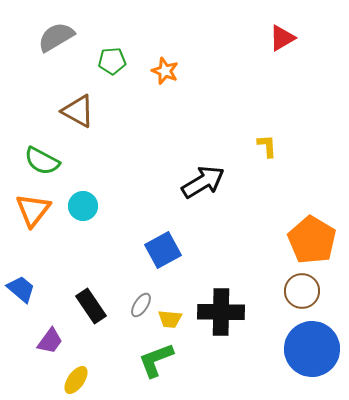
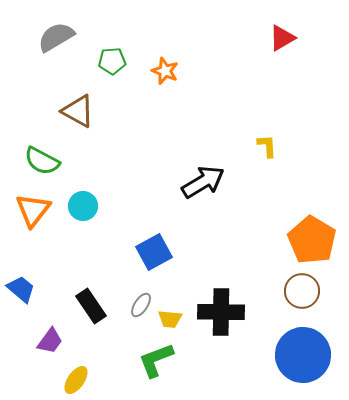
blue square: moved 9 px left, 2 px down
blue circle: moved 9 px left, 6 px down
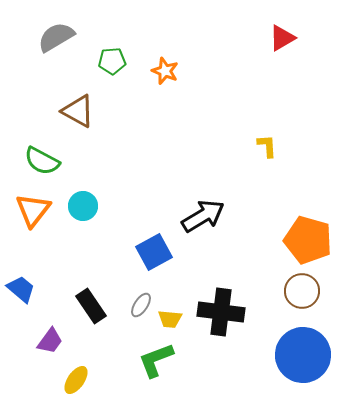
black arrow: moved 34 px down
orange pentagon: moved 4 px left; rotated 15 degrees counterclockwise
black cross: rotated 6 degrees clockwise
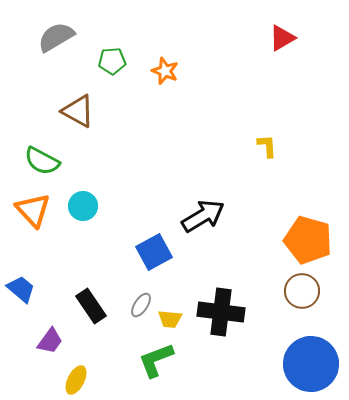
orange triangle: rotated 21 degrees counterclockwise
blue circle: moved 8 px right, 9 px down
yellow ellipse: rotated 8 degrees counterclockwise
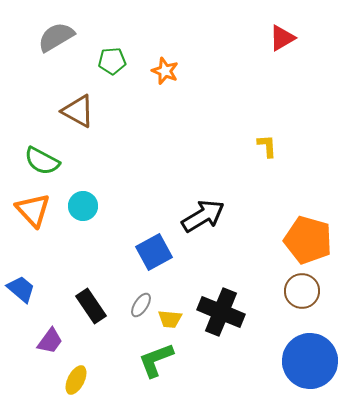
black cross: rotated 15 degrees clockwise
blue circle: moved 1 px left, 3 px up
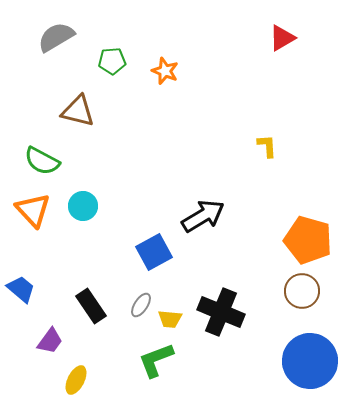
brown triangle: rotated 15 degrees counterclockwise
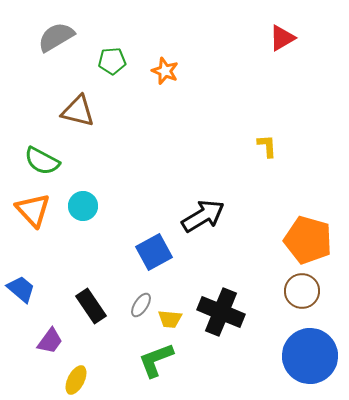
blue circle: moved 5 px up
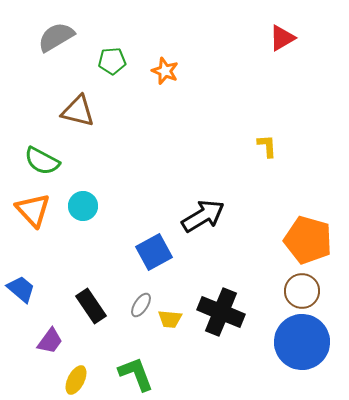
blue circle: moved 8 px left, 14 px up
green L-shape: moved 20 px left, 14 px down; rotated 90 degrees clockwise
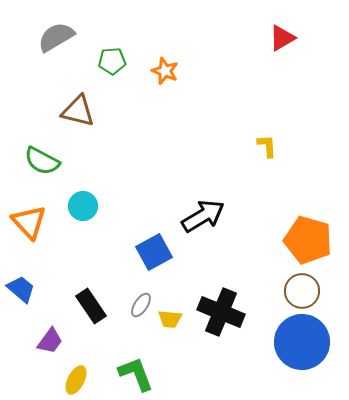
orange triangle: moved 4 px left, 12 px down
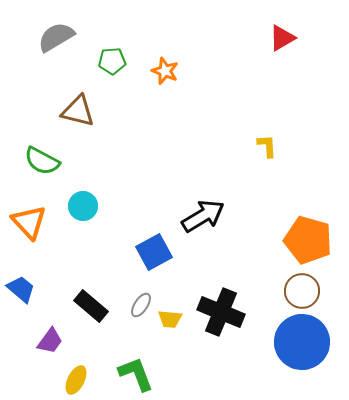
black rectangle: rotated 16 degrees counterclockwise
